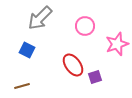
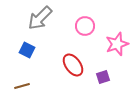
purple square: moved 8 px right
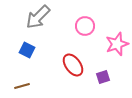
gray arrow: moved 2 px left, 1 px up
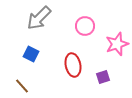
gray arrow: moved 1 px right, 1 px down
blue square: moved 4 px right, 4 px down
red ellipse: rotated 25 degrees clockwise
brown line: rotated 63 degrees clockwise
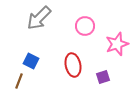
blue square: moved 7 px down
brown line: moved 3 px left, 5 px up; rotated 63 degrees clockwise
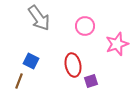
gray arrow: rotated 80 degrees counterclockwise
purple square: moved 12 px left, 4 px down
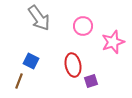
pink circle: moved 2 px left
pink star: moved 4 px left, 2 px up
